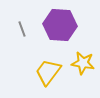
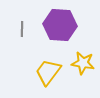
gray line: rotated 21 degrees clockwise
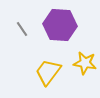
gray line: rotated 35 degrees counterclockwise
yellow star: moved 2 px right
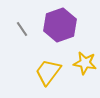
purple hexagon: rotated 24 degrees counterclockwise
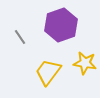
purple hexagon: moved 1 px right
gray line: moved 2 px left, 8 px down
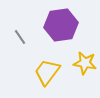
purple hexagon: rotated 12 degrees clockwise
yellow trapezoid: moved 1 px left
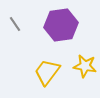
gray line: moved 5 px left, 13 px up
yellow star: moved 3 px down
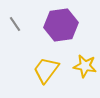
yellow trapezoid: moved 1 px left, 2 px up
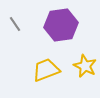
yellow star: rotated 15 degrees clockwise
yellow trapezoid: rotated 32 degrees clockwise
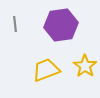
gray line: rotated 28 degrees clockwise
yellow star: rotated 10 degrees clockwise
